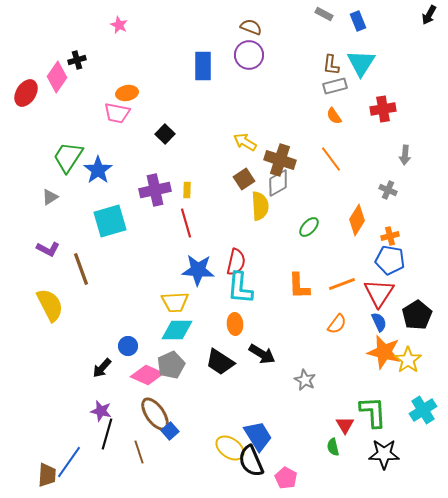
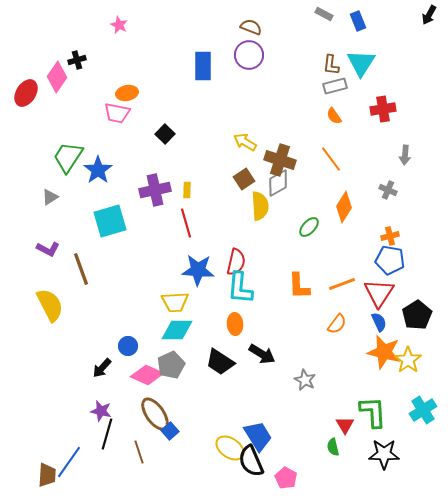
orange diamond at (357, 220): moved 13 px left, 13 px up
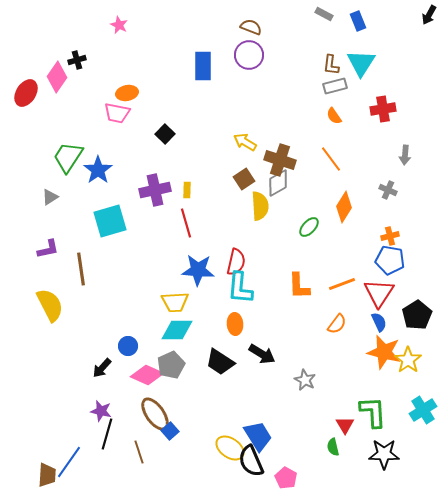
purple L-shape at (48, 249): rotated 40 degrees counterclockwise
brown line at (81, 269): rotated 12 degrees clockwise
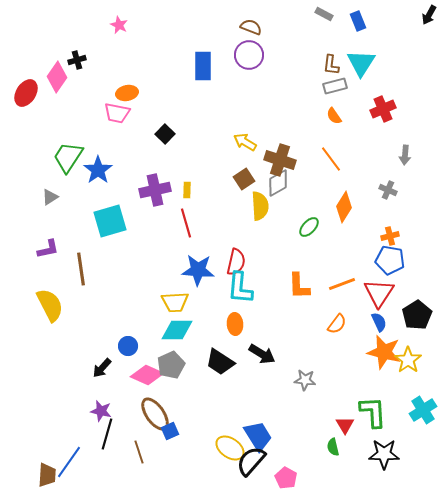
red cross at (383, 109): rotated 15 degrees counterclockwise
gray star at (305, 380): rotated 20 degrees counterclockwise
blue square at (170, 431): rotated 18 degrees clockwise
black semicircle at (251, 461): rotated 64 degrees clockwise
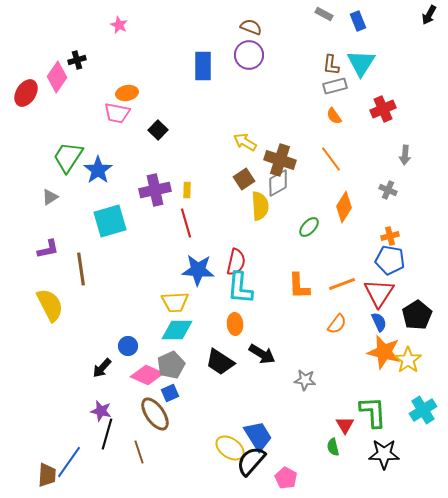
black square at (165, 134): moved 7 px left, 4 px up
blue square at (170, 431): moved 38 px up
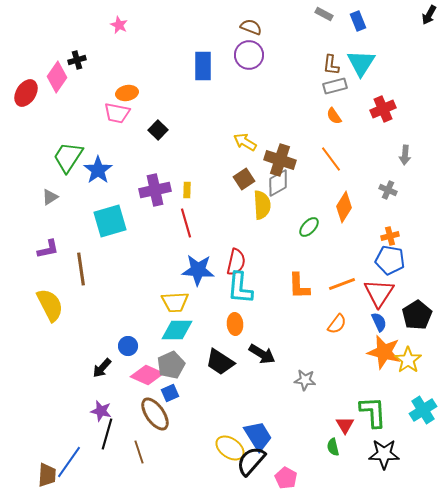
yellow semicircle at (260, 206): moved 2 px right, 1 px up
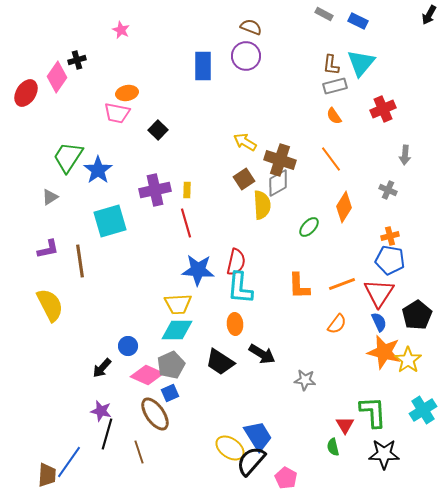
blue rectangle at (358, 21): rotated 42 degrees counterclockwise
pink star at (119, 25): moved 2 px right, 5 px down
purple circle at (249, 55): moved 3 px left, 1 px down
cyan triangle at (361, 63): rotated 8 degrees clockwise
brown line at (81, 269): moved 1 px left, 8 px up
yellow trapezoid at (175, 302): moved 3 px right, 2 px down
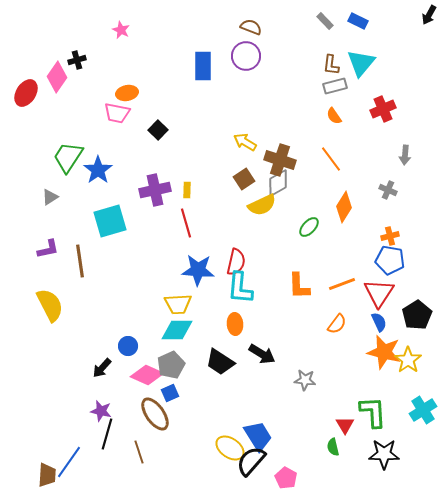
gray rectangle at (324, 14): moved 1 px right, 7 px down; rotated 18 degrees clockwise
yellow semicircle at (262, 205): rotated 68 degrees clockwise
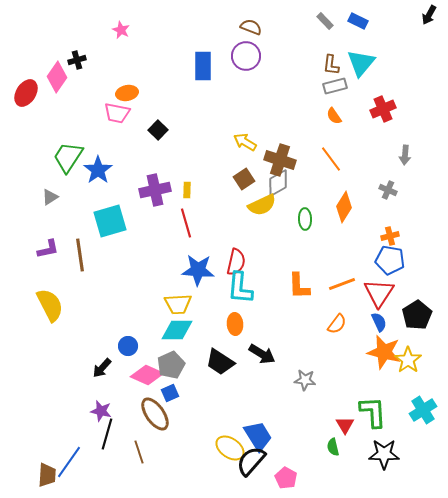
green ellipse at (309, 227): moved 4 px left, 8 px up; rotated 45 degrees counterclockwise
brown line at (80, 261): moved 6 px up
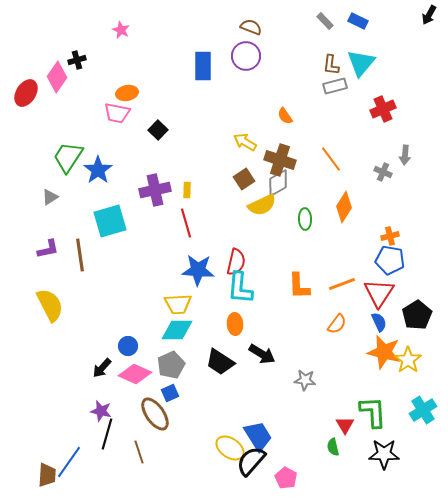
orange semicircle at (334, 116): moved 49 px left
gray cross at (388, 190): moved 5 px left, 18 px up
pink diamond at (147, 375): moved 12 px left, 1 px up
